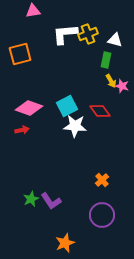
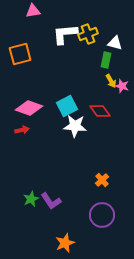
white triangle: moved 3 px down
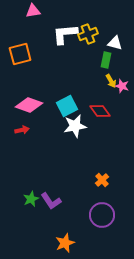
pink diamond: moved 3 px up
white star: rotated 15 degrees counterclockwise
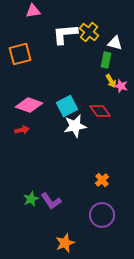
yellow cross: moved 1 px right, 2 px up; rotated 30 degrees counterclockwise
pink star: moved 1 px left
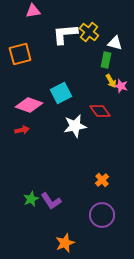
cyan square: moved 6 px left, 13 px up
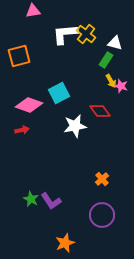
yellow cross: moved 3 px left, 2 px down
orange square: moved 1 px left, 2 px down
green rectangle: rotated 21 degrees clockwise
cyan square: moved 2 px left
orange cross: moved 1 px up
green star: rotated 21 degrees counterclockwise
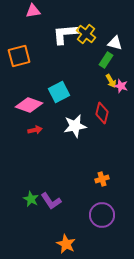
cyan square: moved 1 px up
red diamond: moved 2 px right, 2 px down; rotated 50 degrees clockwise
red arrow: moved 13 px right
orange cross: rotated 24 degrees clockwise
orange star: moved 1 px right, 1 px down; rotated 24 degrees counterclockwise
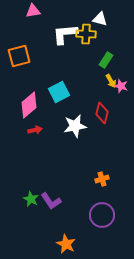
yellow cross: rotated 36 degrees counterclockwise
white triangle: moved 15 px left, 24 px up
pink diamond: rotated 60 degrees counterclockwise
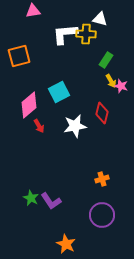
red arrow: moved 4 px right, 4 px up; rotated 72 degrees clockwise
green star: moved 1 px up
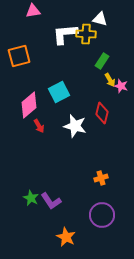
green rectangle: moved 4 px left, 1 px down
yellow arrow: moved 1 px left, 1 px up
white star: rotated 25 degrees clockwise
orange cross: moved 1 px left, 1 px up
orange star: moved 7 px up
